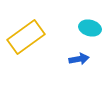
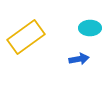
cyan ellipse: rotated 15 degrees counterclockwise
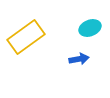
cyan ellipse: rotated 20 degrees counterclockwise
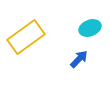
blue arrow: rotated 36 degrees counterclockwise
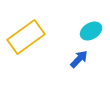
cyan ellipse: moved 1 px right, 3 px down; rotated 10 degrees counterclockwise
